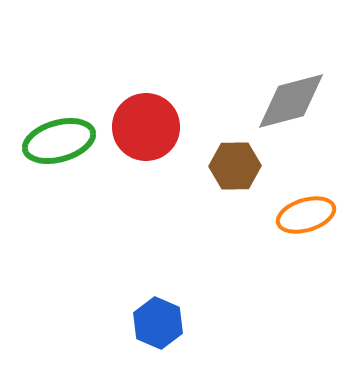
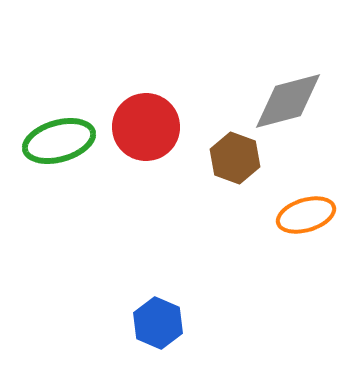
gray diamond: moved 3 px left
brown hexagon: moved 8 px up; rotated 21 degrees clockwise
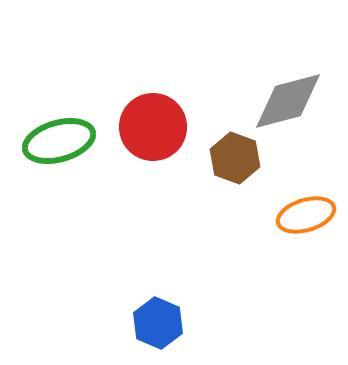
red circle: moved 7 px right
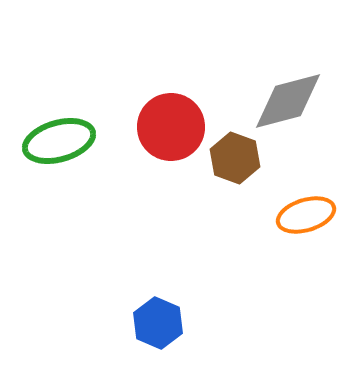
red circle: moved 18 px right
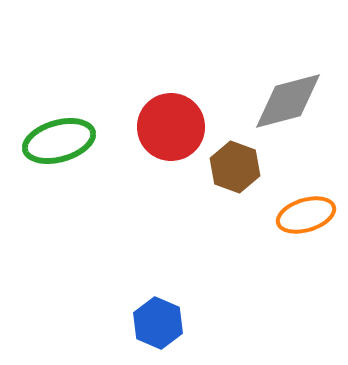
brown hexagon: moved 9 px down
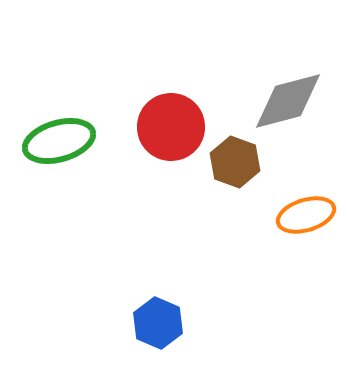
brown hexagon: moved 5 px up
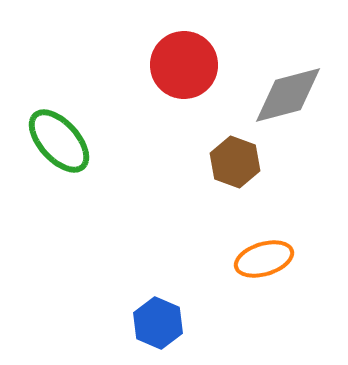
gray diamond: moved 6 px up
red circle: moved 13 px right, 62 px up
green ellipse: rotated 64 degrees clockwise
orange ellipse: moved 42 px left, 44 px down
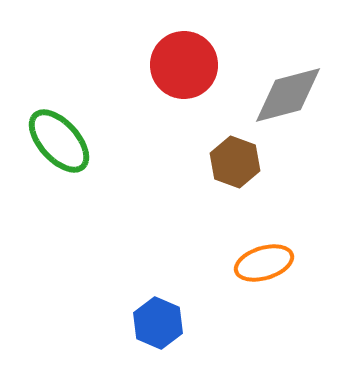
orange ellipse: moved 4 px down
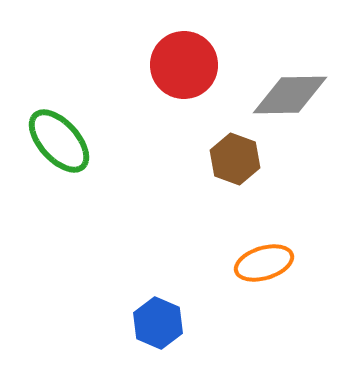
gray diamond: moved 2 px right; rotated 14 degrees clockwise
brown hexagon: moved 3 px up
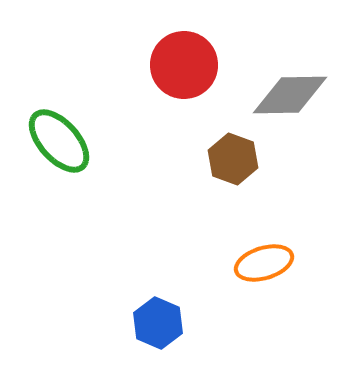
brown hexagon: moved 2 px left
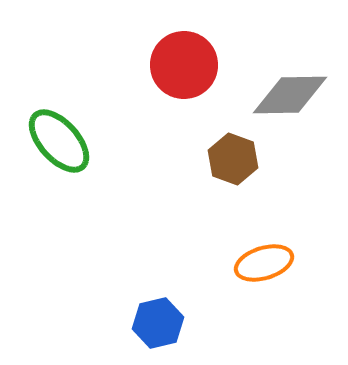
blue hexagon: rotated 24 degrees clockwise
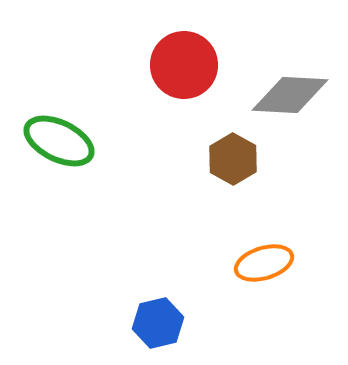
gray diamond: rotated 4 degrees clockwise
green ellipse: rotated 22 degrees counterclockwise
brown hexagon: rotated 9 degrees clockwise
